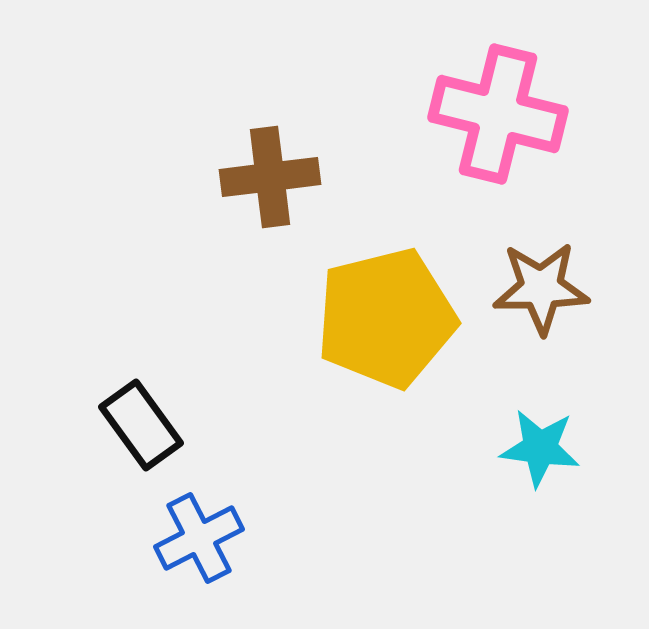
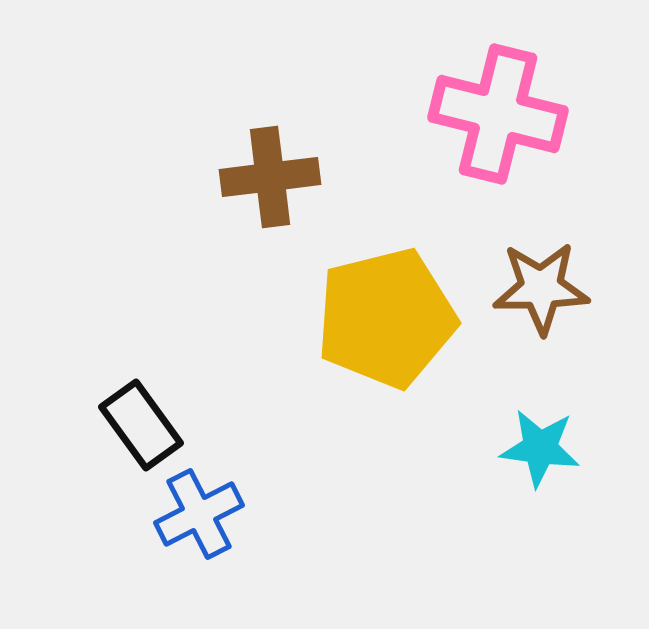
blue cross: moved 24 px up
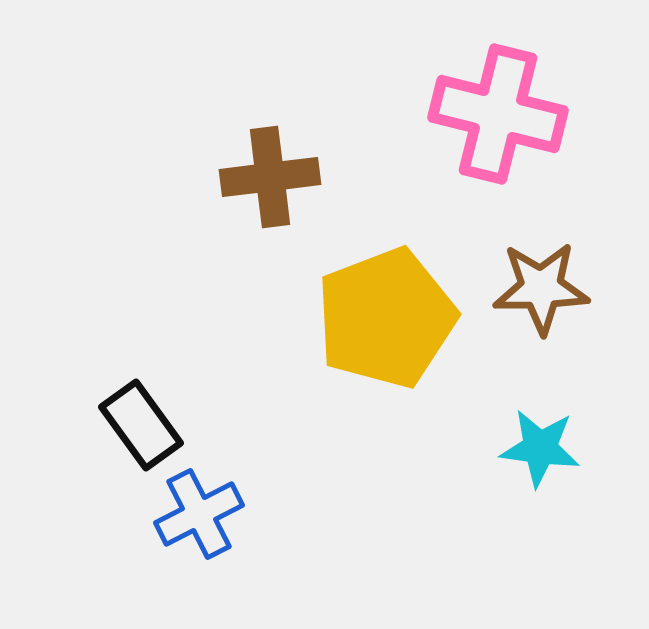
yellow pentagon: rotated 7 degrees counterclockwise
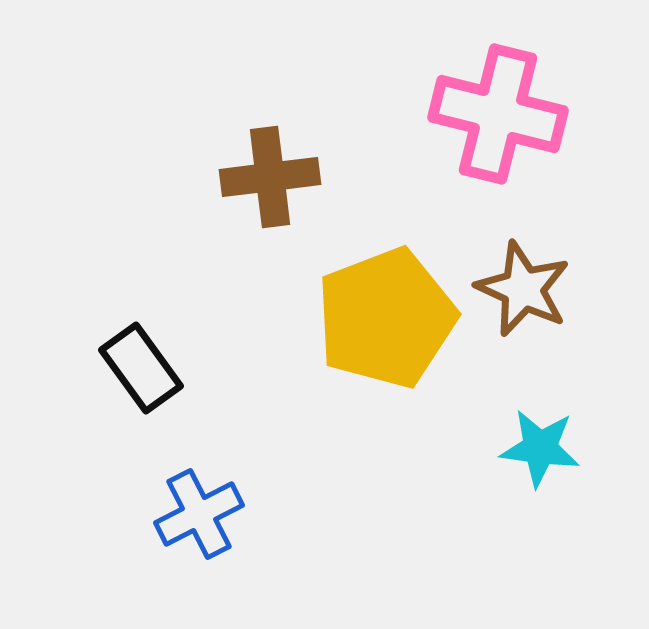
brown star: moved 18 px left, 1 px down; rotated 26 degrees clockwise
black rectangle: moved 57 px up
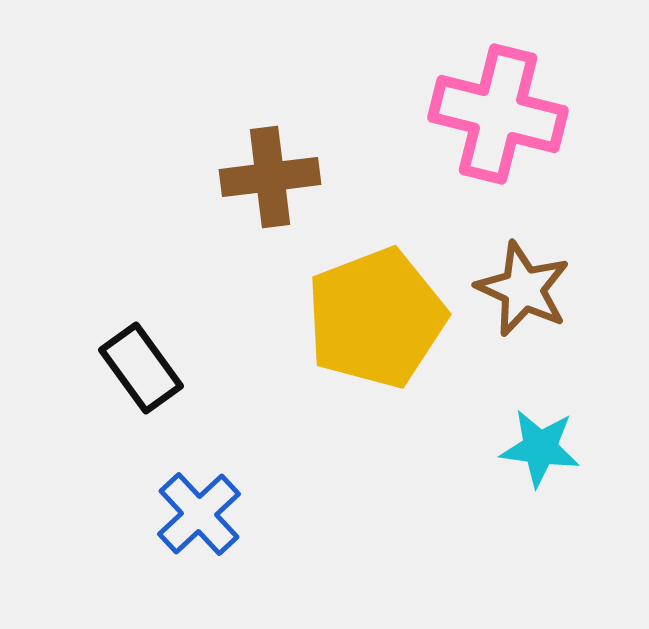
yellow pentagon: moved 10 px left
blue cross: rotated 16 degrees counterclockwise
